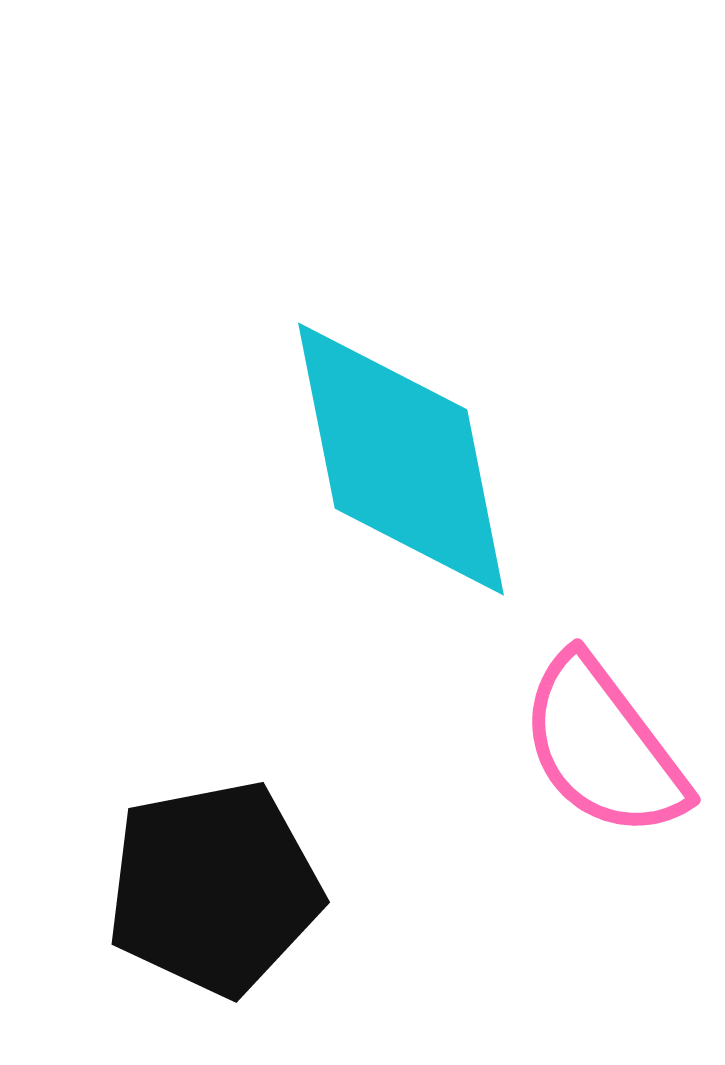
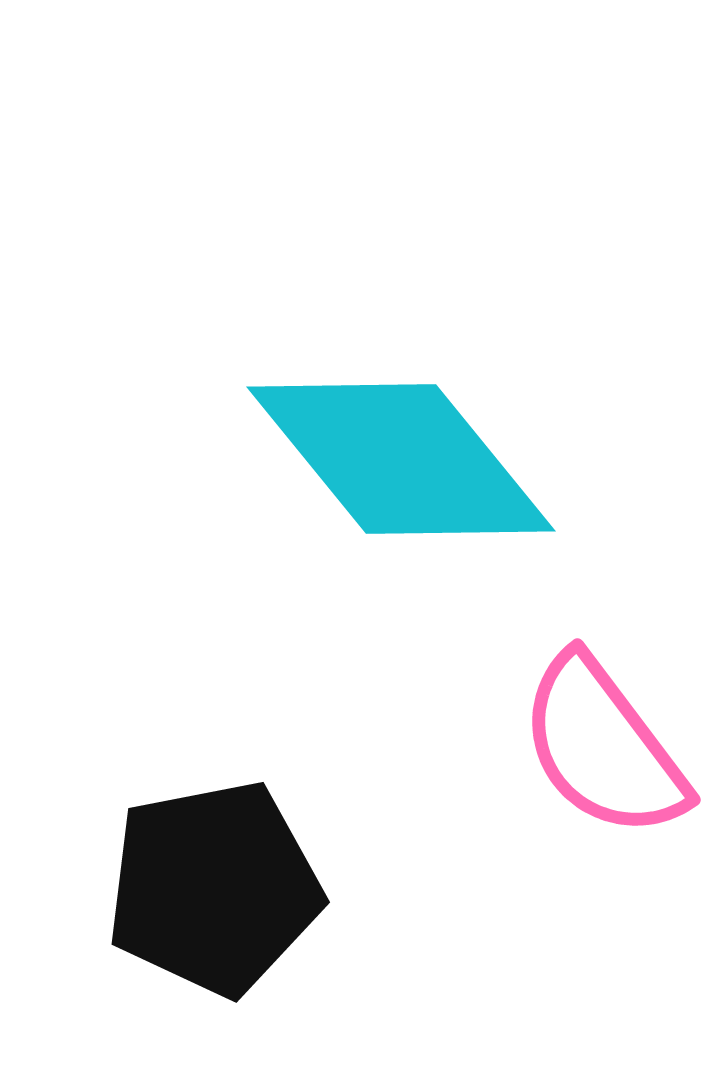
cyan diamond: rotated 28 degrees counterclockwise
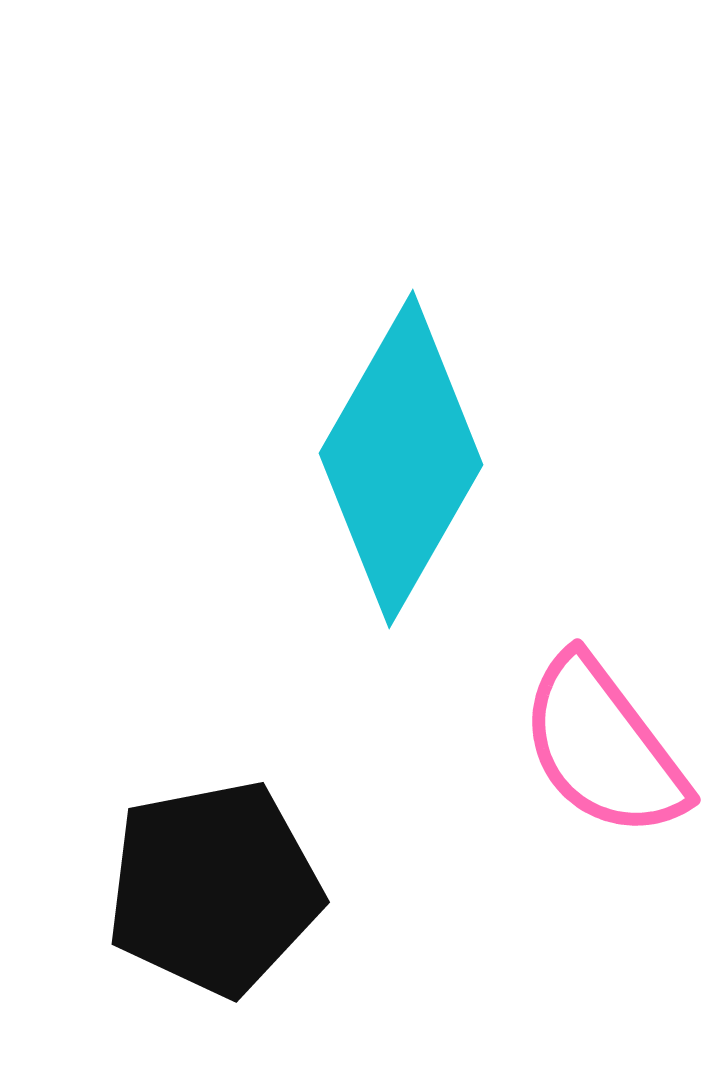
cyan diamond: rotated 69 degrees clockwise
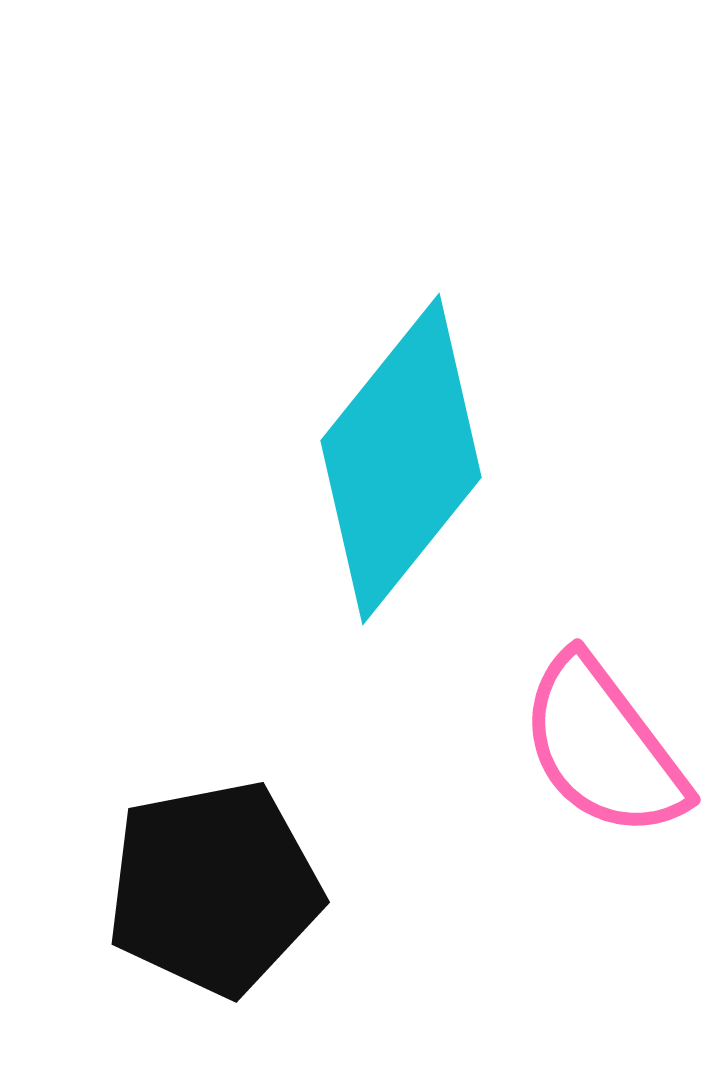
cyan diamond: rotated 9 degrees clockwise
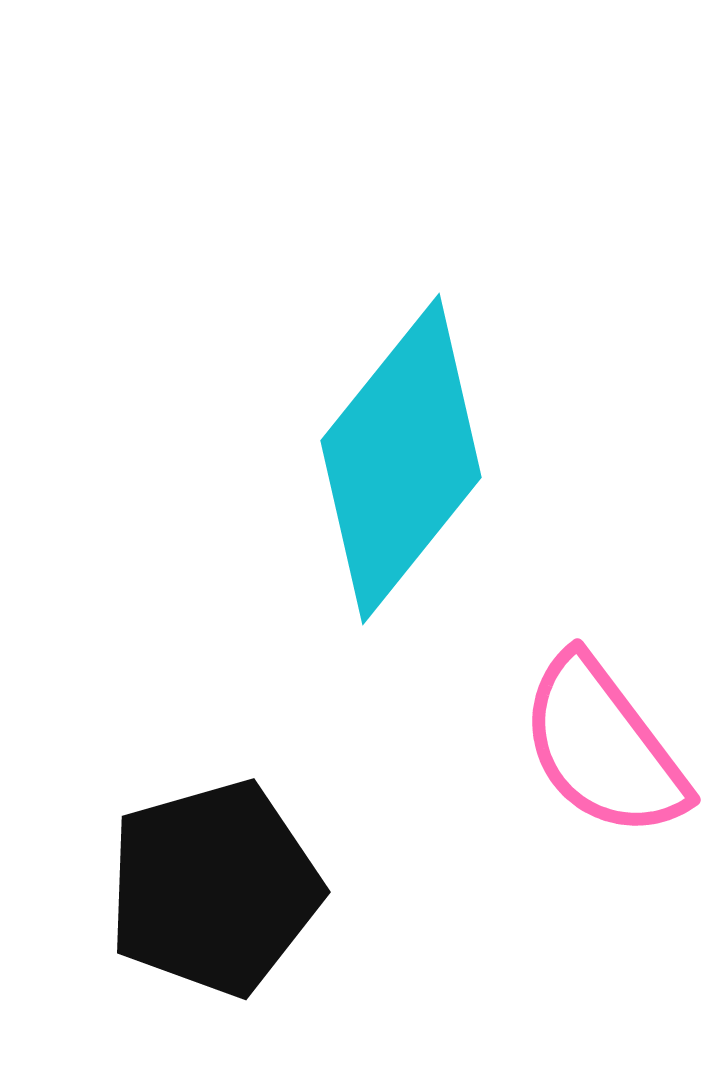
black pentagon: rotated 5 degrees counterclockwise
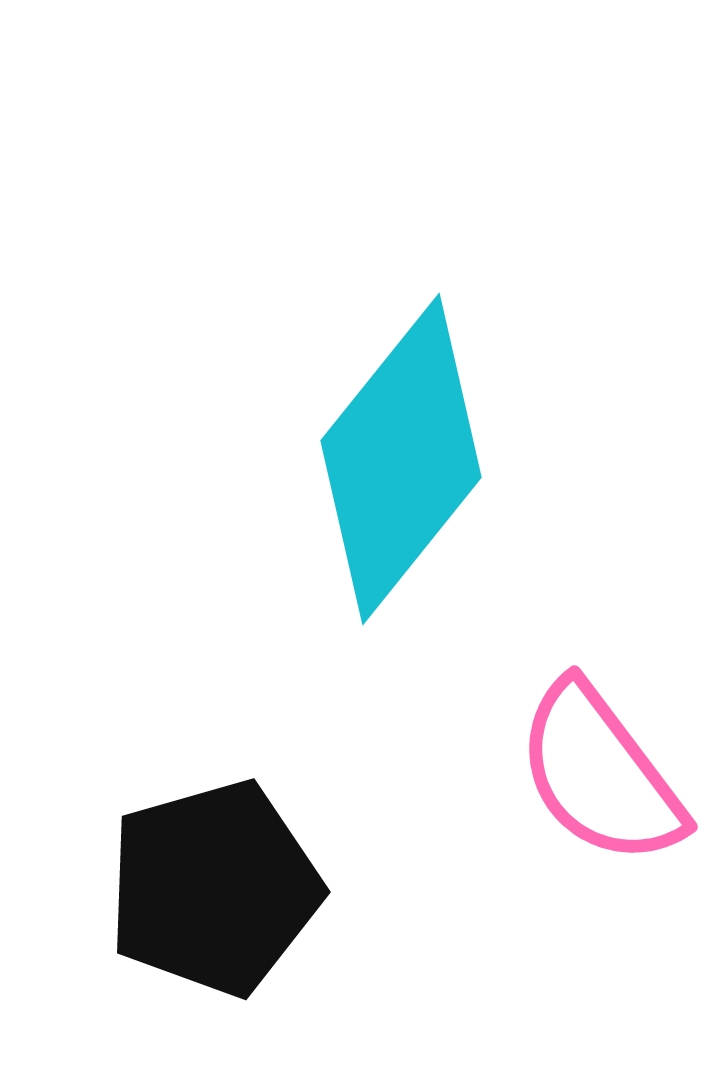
pink semicircle: moved 3 px left, 27 px down
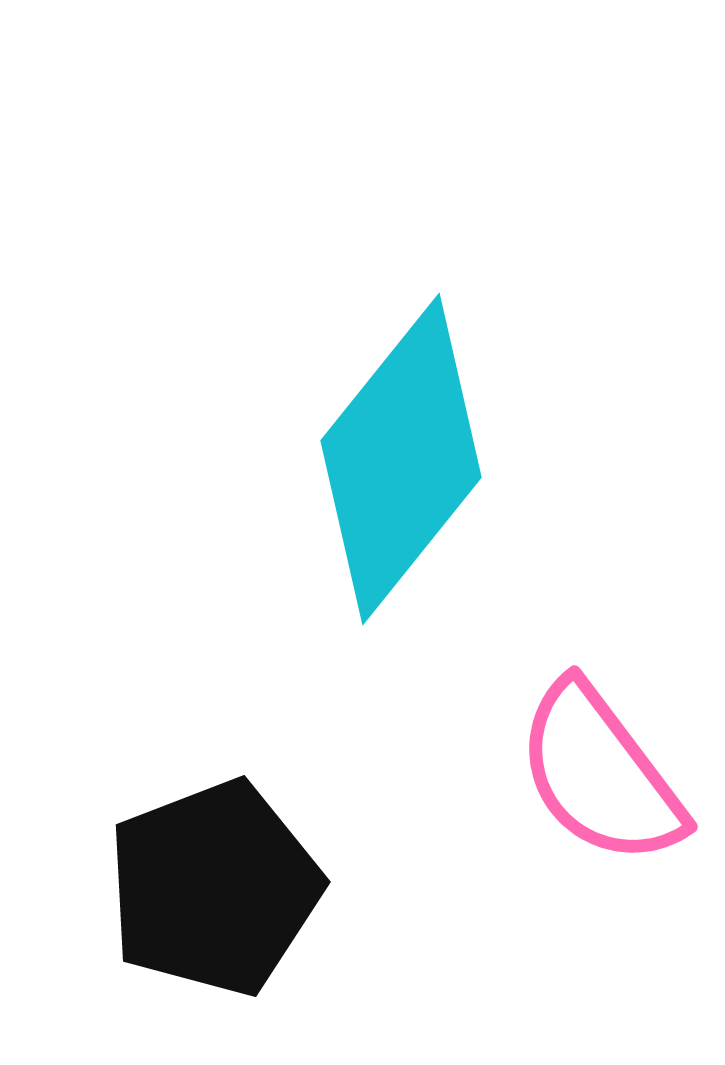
black pentagon: rotated 5 degrees counterclockwise
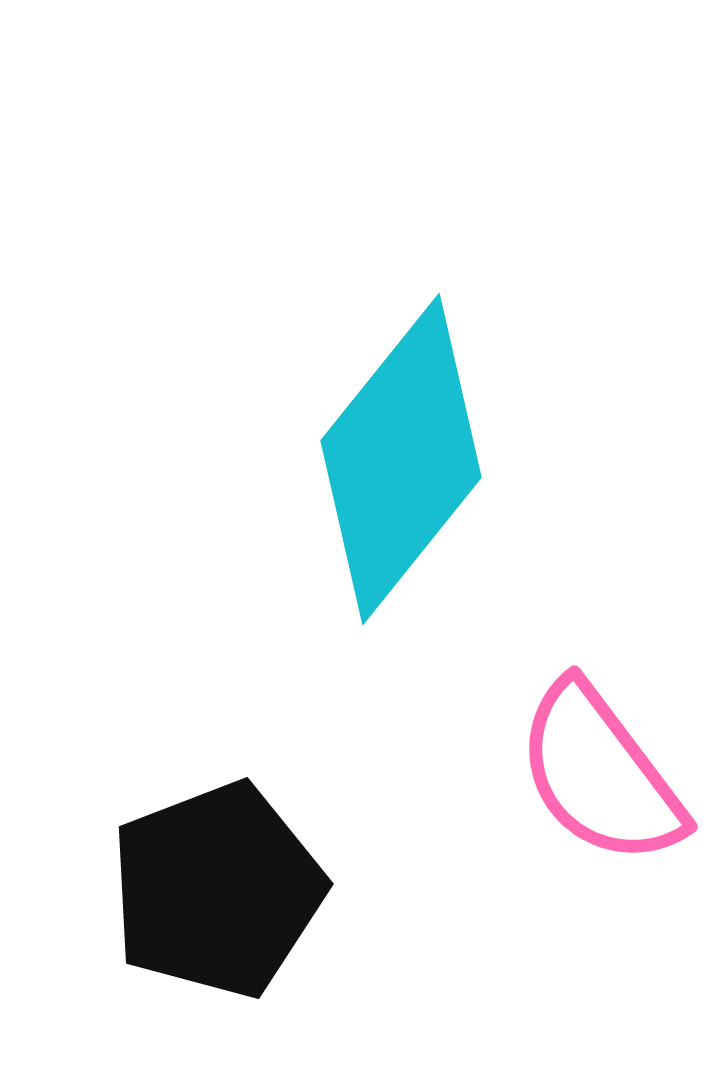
black pentagon: moved 3 px right, 2 px down
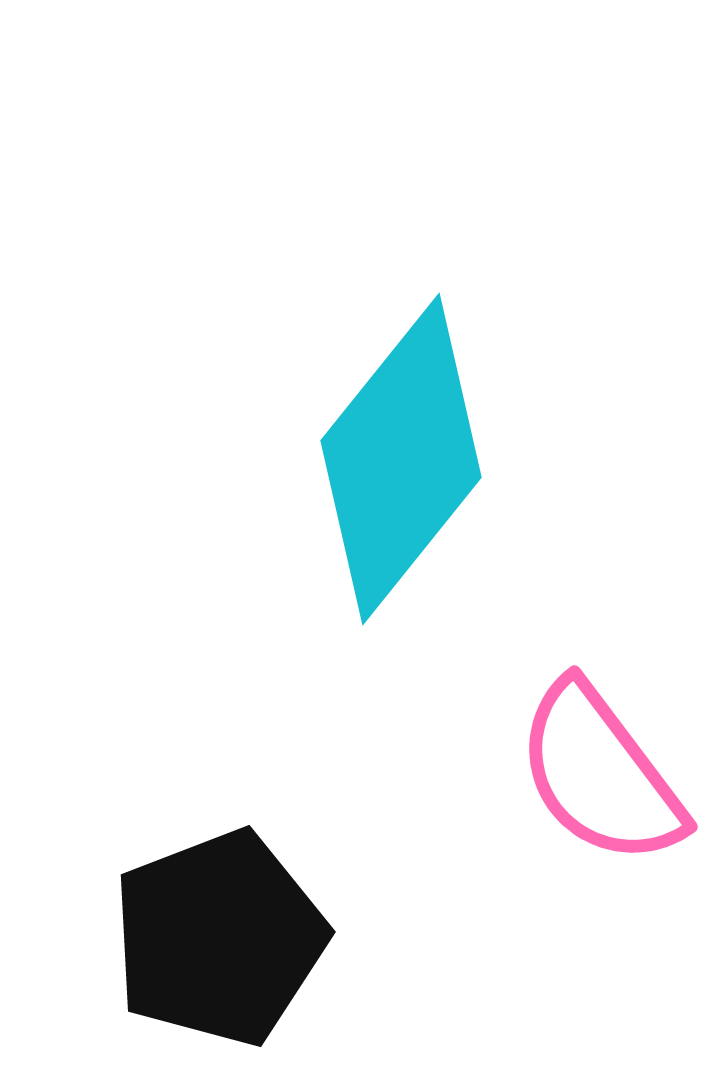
black pentagon: moved 2 px right, 48 px down
